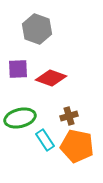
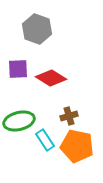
red diamond: rotated 12 degrees clockwise
green ellipse: moved 1 px left, 3 px down
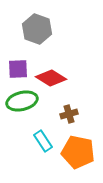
brown cross: moved 2 px up
green ellipse: moved 3 px right, 20 px up
cyan rectangle: moved 2 px left, 1 px down
orange pentagon: moved 1 px right, 6 px down
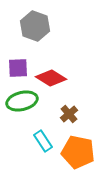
gray hexagon: moved 2 px left, 3 px up
purple square: moved 1 px up
brown cross: rotated 24 degrees counterclockwise
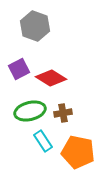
purple square: moved 1 px right, 1 px down; rotated 25 degrees counterclockwise
green ellipse: moved 8 px right, 10 px down
brown cross: moved 6 px left, 1 px up; rotated 30 degrees clockwise
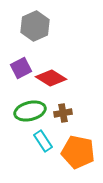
gray hexagon: rotated 16 degrees clockwise
purple square: moved 2 px right, 1 px up
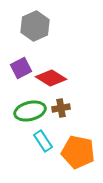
brown cross: moved 2 px left, 5 px up
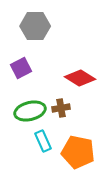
gray hexagon: rotated 24 degrees clockwise
red diamond: moved 29 px right
cyan rectangle: rotated 10 degrees clockwise
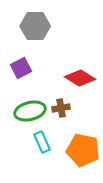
cyan rectangle: moved 1 px left, 1 px down
orange pentagon: moved 5 px right, 2 px up
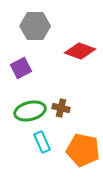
red diamond: moved 27 px up; rotated 12 degrees counterclockwise
brown cross: rotated 24 degrees clockwise
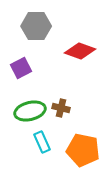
gray hexagon: moved 1 px right
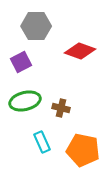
purple square: moved 6 px up
green ellipse: moved 5 px left, 10 px up
